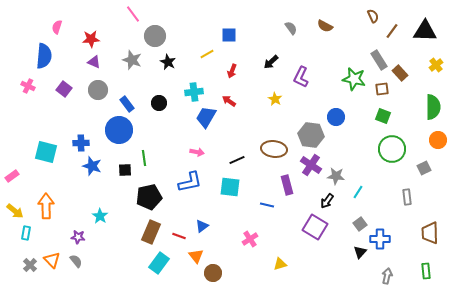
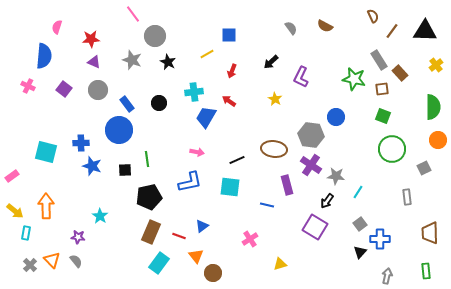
green line at (144, 158): moved 3 px right, 1 px down
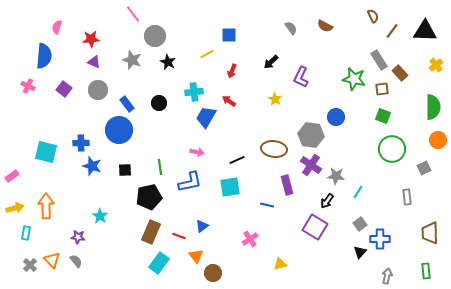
green line at (147, 159): moved 13 px right, 8 px down
cyan square at (230, 187): rotated 15 degrees counterclockwise
yellow arrow at (15, 211): moved 3 px up; rotated 54 degrees counterclockwise
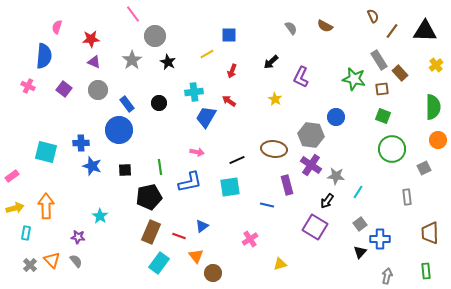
gray star at (132, 60): rotated 18 degrees clockwise
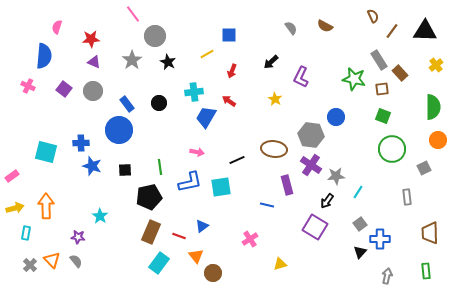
gray circle at (98, 90): moved 5 px left, 1 px down
gray star at (336, 176): rotated 12 degrees counterclockwise
cyan square at (230, 187): moved 9 px left
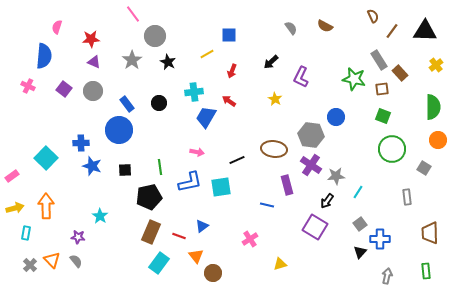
cyan square at (46, 152): moved 6 px down; rotated 30 degrees clockwise
gray square at (424, 168): rotated 32 degrees counterclockwise
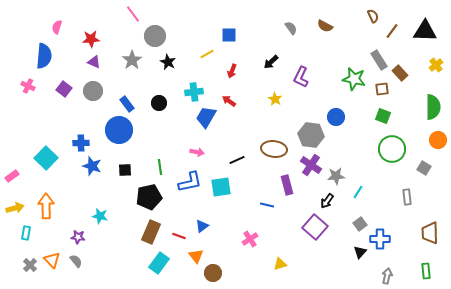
cyan star at (100, 216): rotated 21 degrees counterclockwise
purple square at (315, 227): rotated 10 degrees clockwise
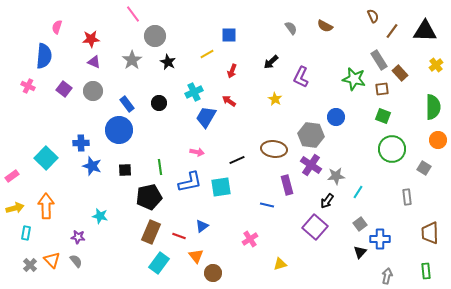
cyan cross at (194, 92): rotated 18 degrees counterclockwise
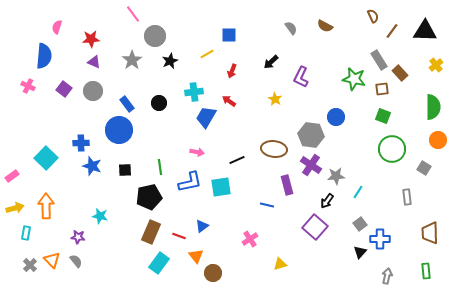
black star at (168, 62): moved 2 px right, 1 px up; rotated 21 degrees clockwise
cyan cross at (194, 92): rotated 18 degrees clockwise
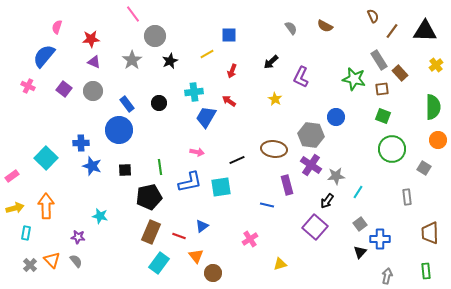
blue semicircle at (44, 56): rotated 145 degrees counterclockwise
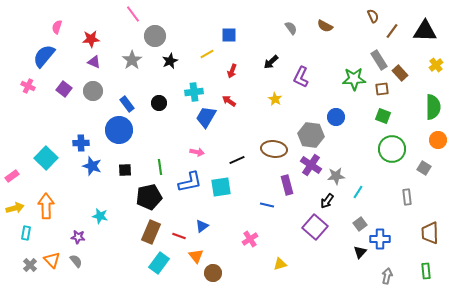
green star at (354, 79): rotated 15 degrees counterclockwise
